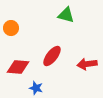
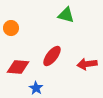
blue star: rotated 16 degrees clockwise
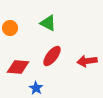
green triangle: moved 18 px left, 8 px down; rotated 12 degrees clockwise
orange circle: moved 1 px left
red arrow: moved 3 px up
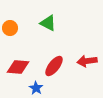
red ellipse: moved 2 px right, 10 px down
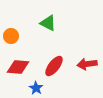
orange circle: moved 1 px right, 8 px down
red arrow: moved 3 px down
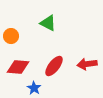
blue star: moved 2 px left
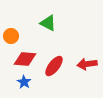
red diamond: moved 7 px right, 8 px up
blue star: moved 10 px left, 6 px up
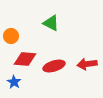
green triangle: moved 3 px right
red ellipse: rotated 35 degrees clockwise
blue star: moved 10 px left
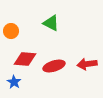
orange circle: moved 5 px up
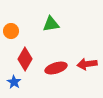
green triangle: moved 1 px down; rotated 36 degrees counterclockwise
red diamond: rotated 65 degrees counterclockwise
red ellipse: moved 2 px right, 2 px down
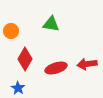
green triangle: rotated 18 degrees clockwise
blue star: moved 4 px right, 6 px down
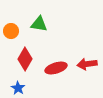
green triangle: moved 12 px left
